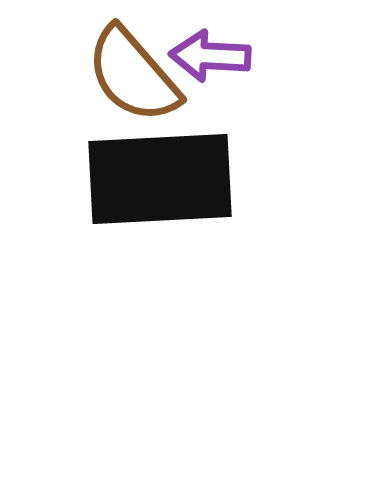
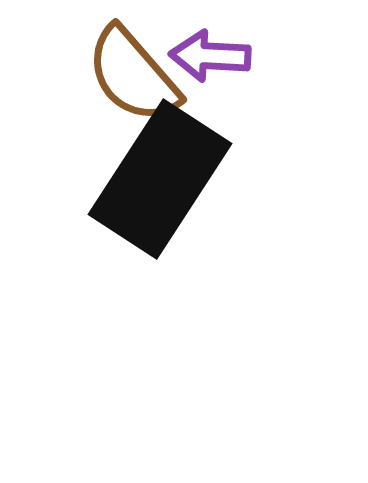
black rectangle: rotated 54 degrees counterclockwise
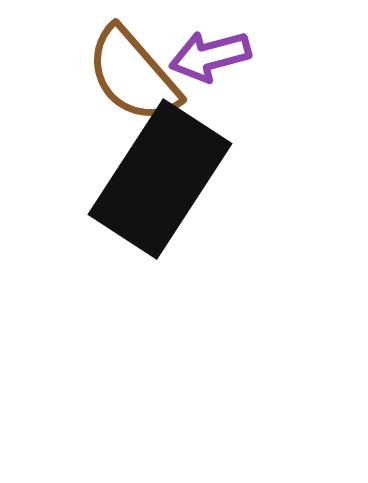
purple arrow: rotated 18 degrees counterclockwise
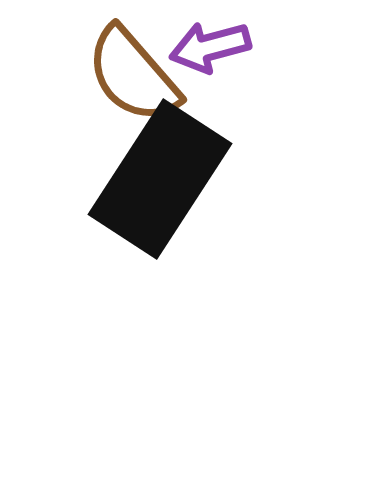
purple arrow: moved 9 px up
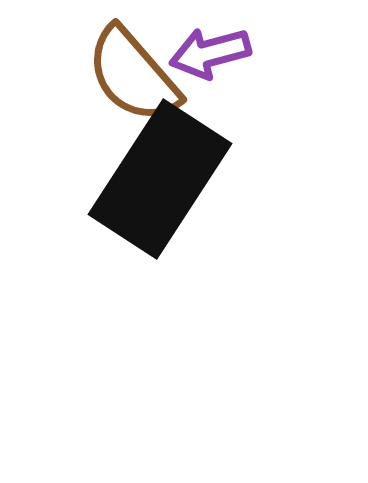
purple arrow: moved 6 px down
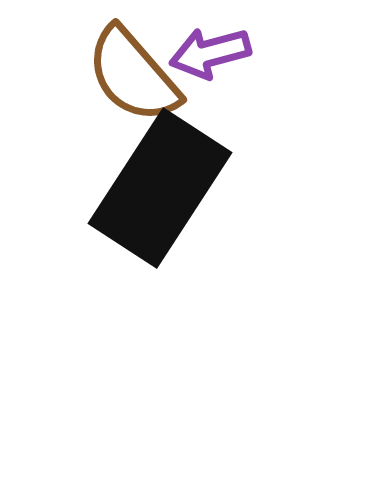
black rectangle: moved 9 px down
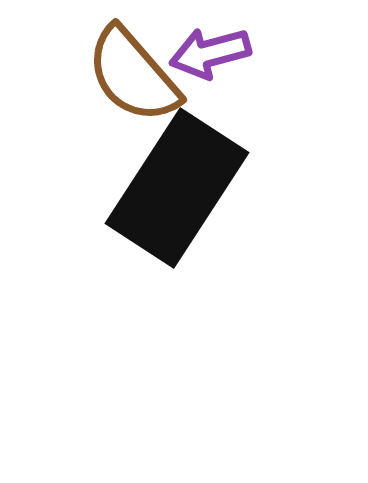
black rectangle: moved 17 px right
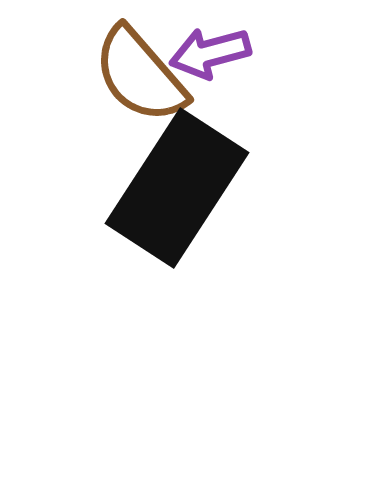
brown semicircle: moved 7 px right
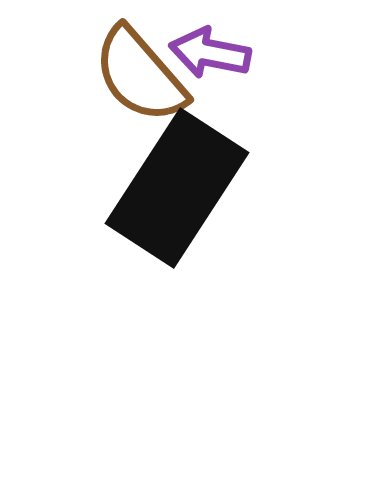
purple arrow: rotated 26 degrees clockwise
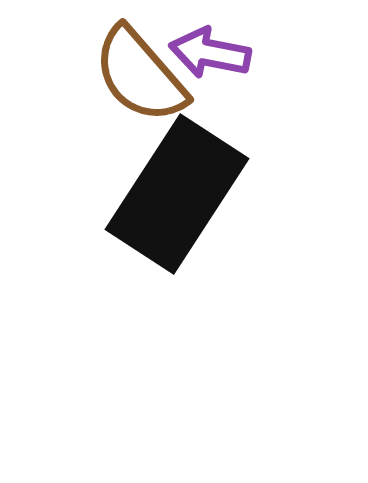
black rectangle: moved 6 px down
